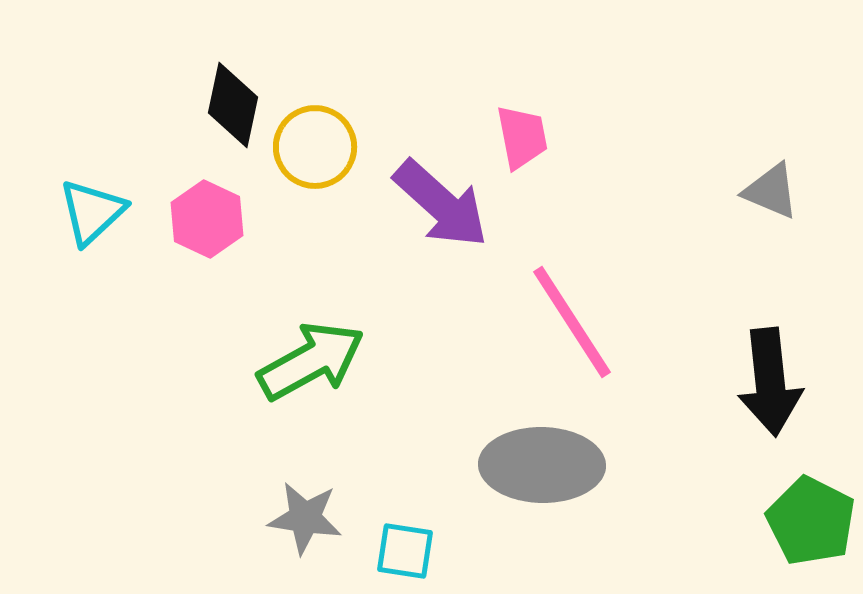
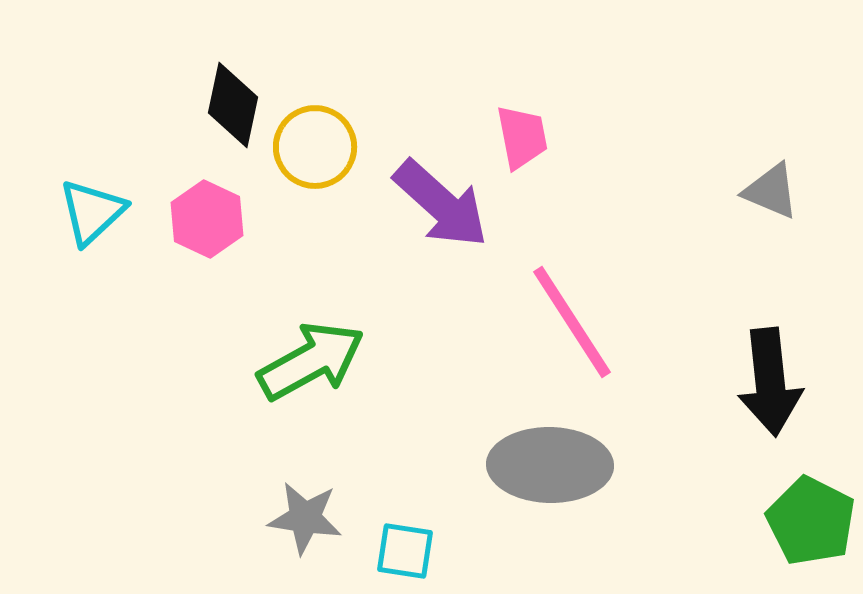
gray ellipse: moved 8 px right
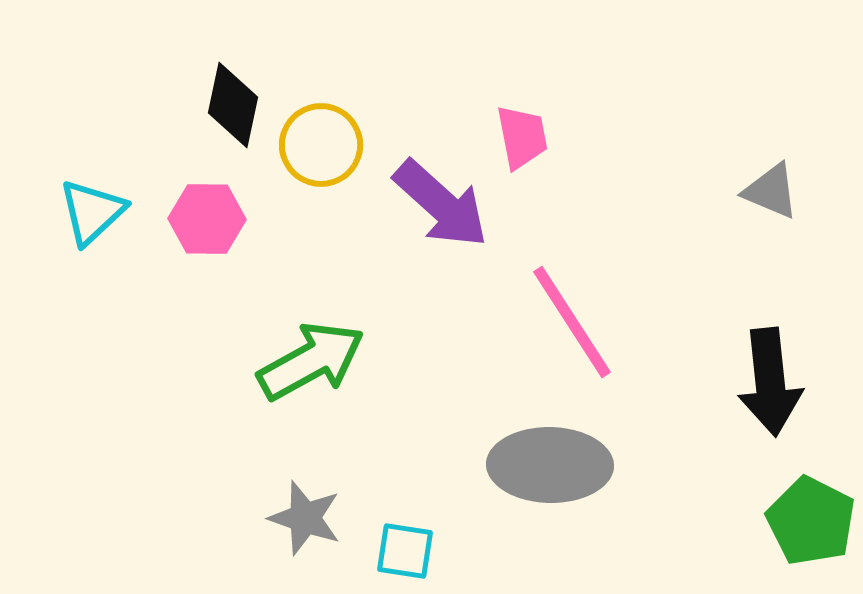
yellow circle: moved 6 px right, 2 px up
pink hexagon: rotated 24 degrees counterclockwise
gray star: rotated 10 degrees clockwise
